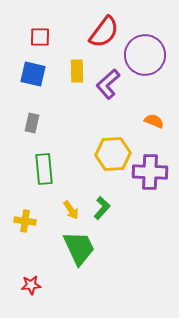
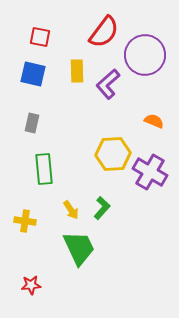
red square: rotated 10 degrees clockwise
purple cross: rotated 28 degrees clockwise
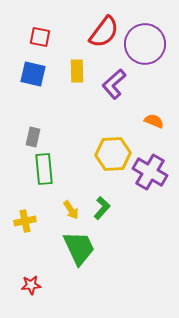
purple circle: moved 11 px up
purple L-shape: moved 6 px right
gray rectangle: moved 1 px right, 14 px down
yellow cross: rotated 20 degrees counterclockwise
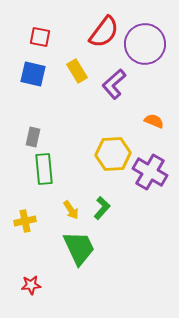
yellow rectangle: rotated 30 degrees counterclockwise
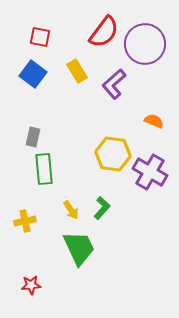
blue square: rotated 24 degrees clockwise
yellow hexagon: rotated 12 degrees clockwise
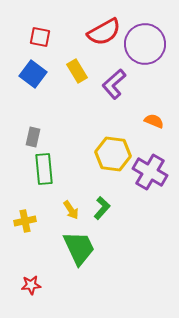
red semicircle: rotated 24 degrees clockwise
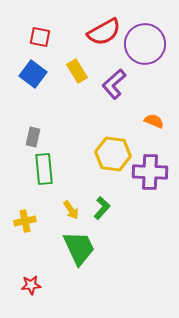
purple cross: rotated 28 degrees counterclockwise
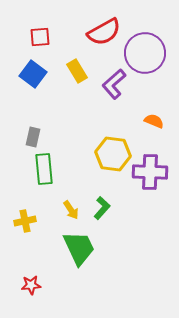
red square: rotated 15 degrees counterclockwise
purple circle: moved 9 px down
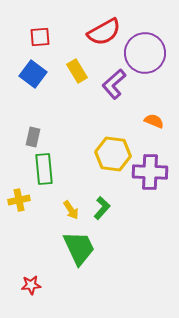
yellow cross: moved 6 px left, 21 px up
